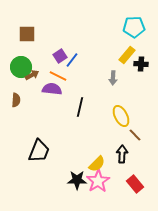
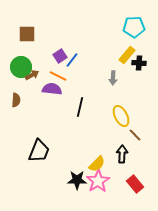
black cross: moved 2 px left, 1 px up
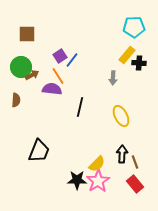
orange line: rotated 30 degrees clockwise
brown line: moved 27 px down; rotated 24 degrees clockwise
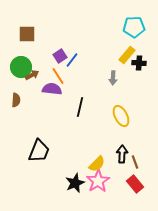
black star: moved 2 px left, 3 px down; rotated 24 degrees counterclockwise
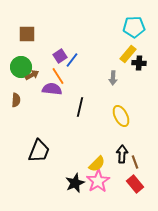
yellow rectangle: moved 1 px right, 1 px up
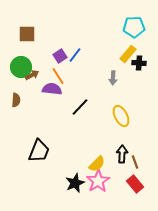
blue line: moved 3 px right, 5 px up
black line: rotated 30 degrees clockwise
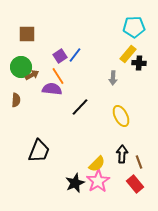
brown line: moved 4 px right
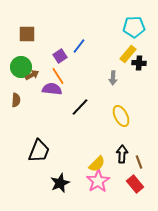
blue line: moved 4 px right, 9 px up
black star: moved 15 px left
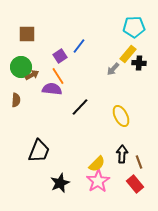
gray arrow: moved 9 px up; rotated 40 degrees clockwise
